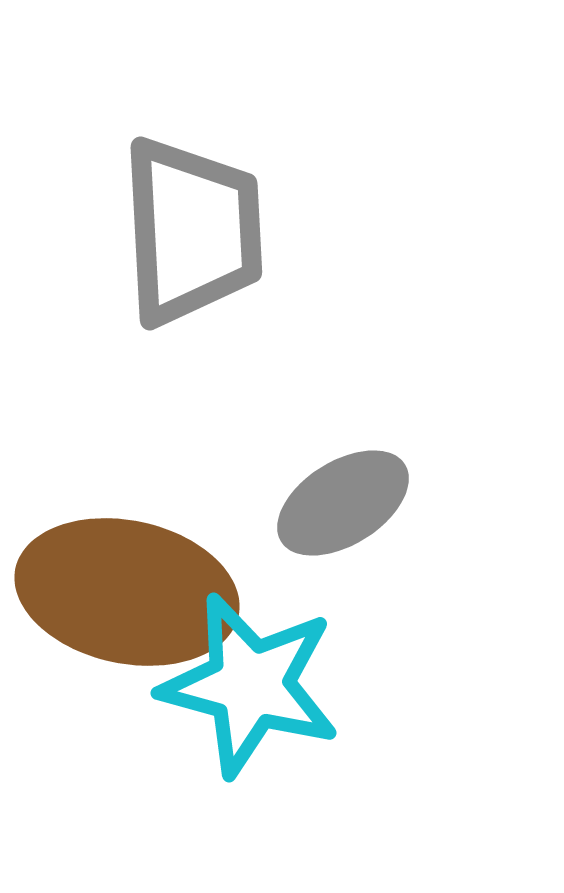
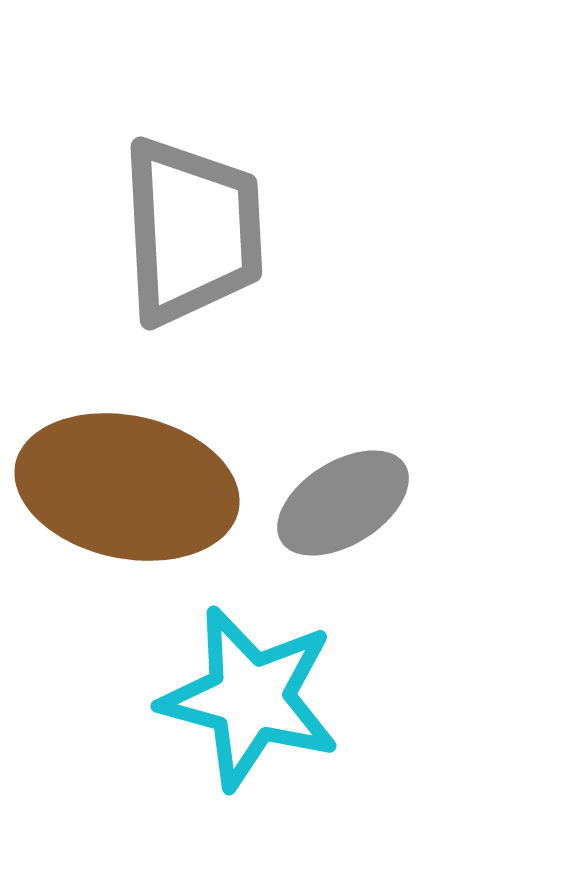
brown ellipse: moved 105 px up
cyan star: moved 13 px down
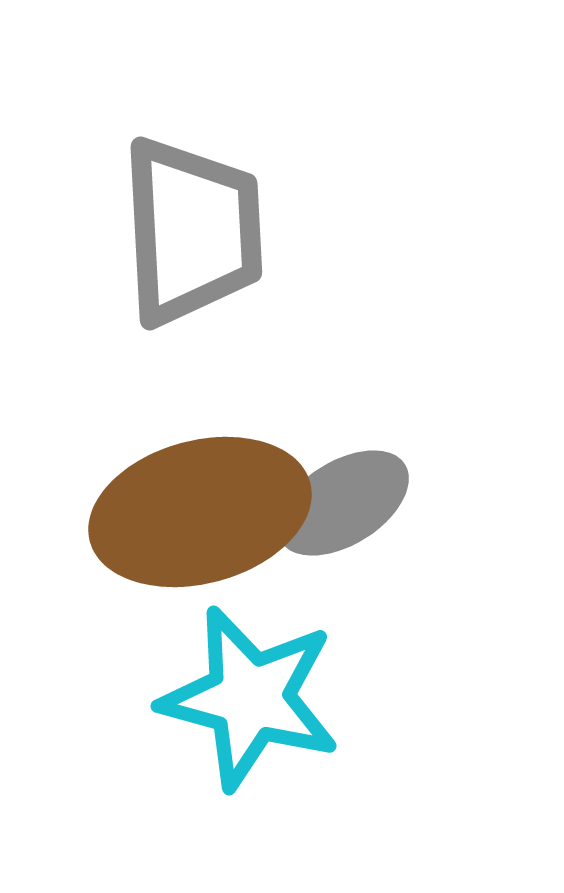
brown ellipse: moved 73 px right, 25 px down; rotated 27 degrees counterclockwise
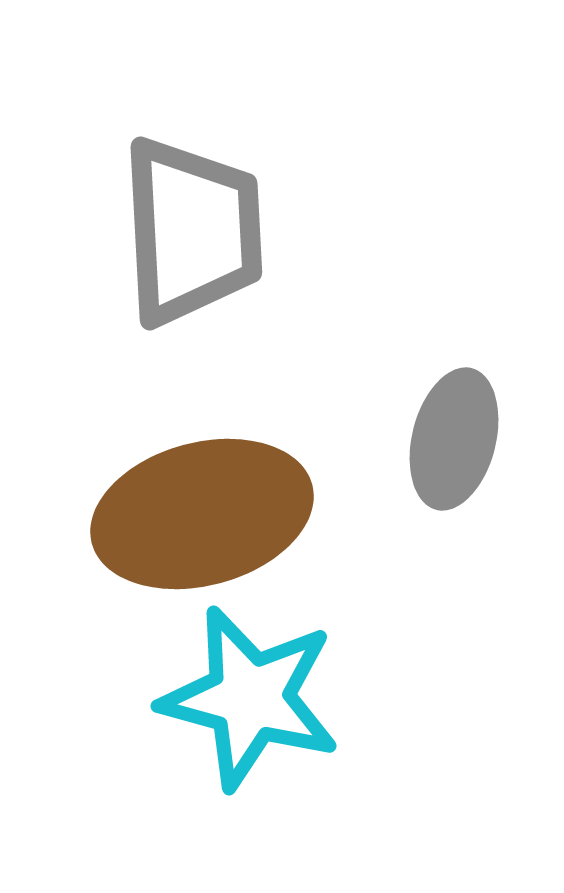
gray ellipse: moved 111 px right, 64 px up; rotated 44 degrees counterclockwise
brown ellipse: moved 2 px right, 2 px down
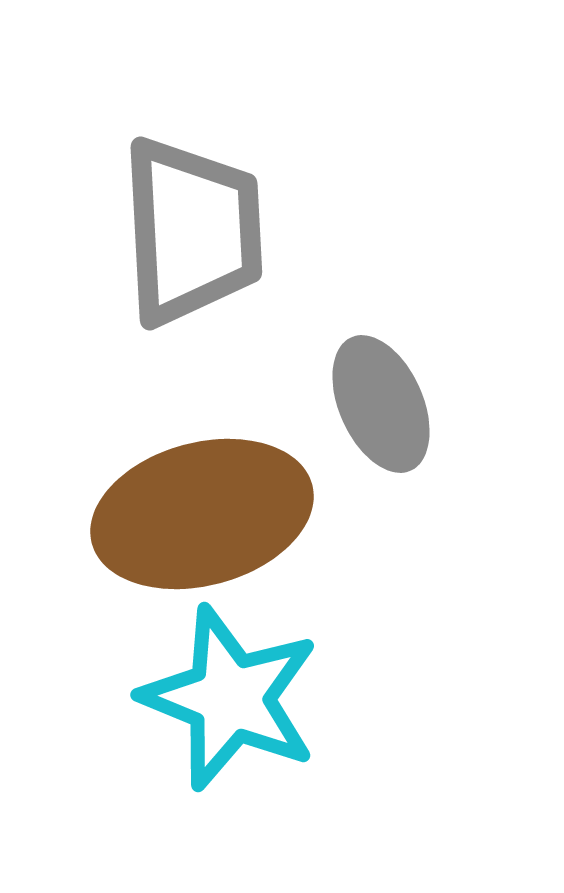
gray ellipse: moved 73 px left, 35 px up; rotated 38 degrees counterclockwise
cyan star: moved 20 px left; rotated 7 degrees clockwise
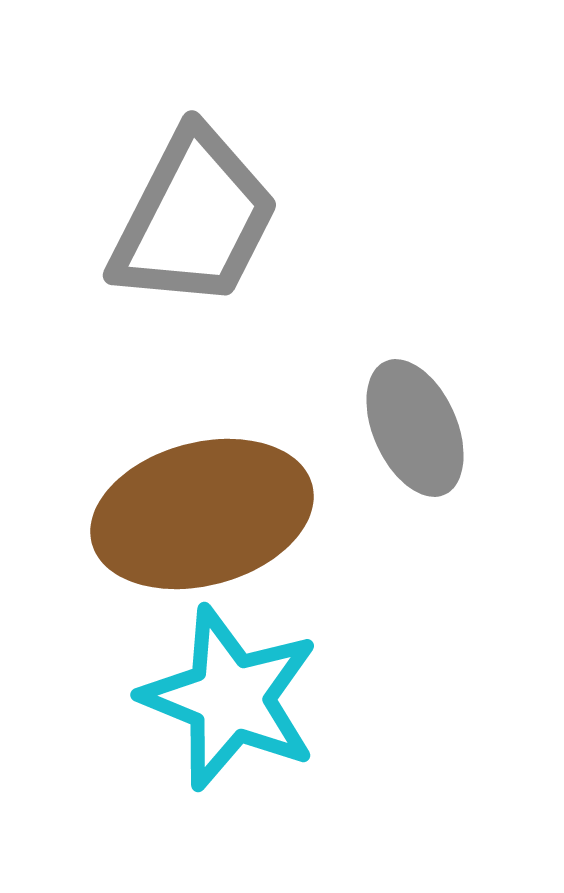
gray trapezoid: moved 2 px right, 12 px up; rotated 30 degrees clockwise
gray ellipse: moved 34 px right, 24 px down
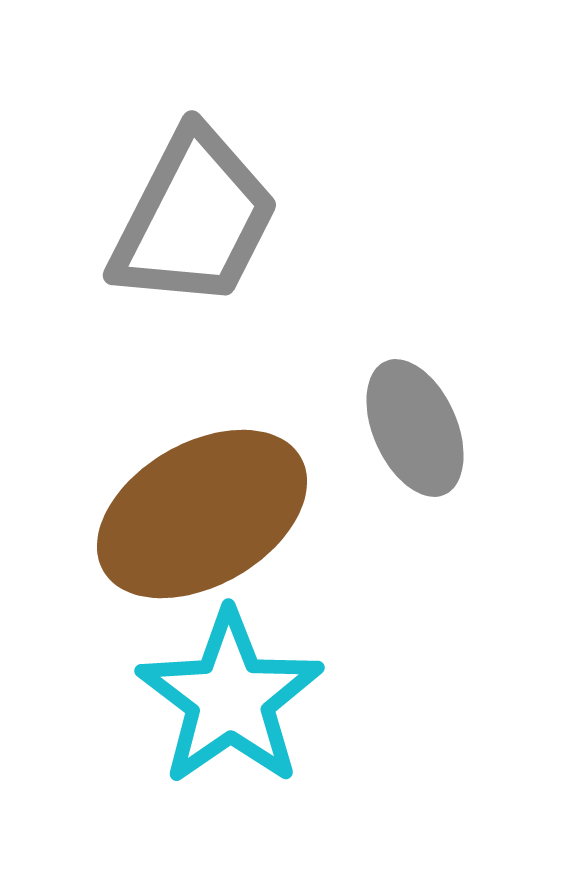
brown ellipse: rotated 15 degrees counterclockwise
cyan star: rotated 15 degrees clockwise
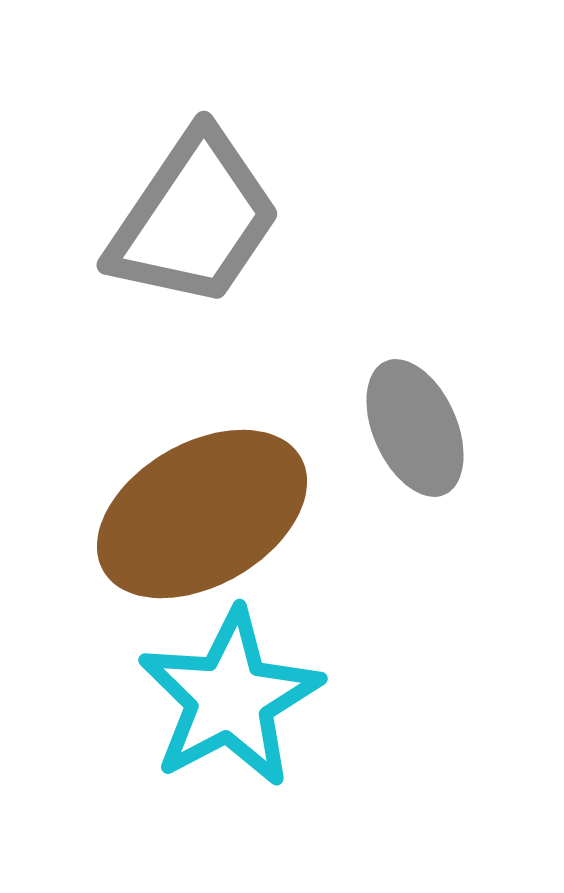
gray trapezoid: rotated 7 degrees clockwise
cyan star: rotated 7 degrees clockwise
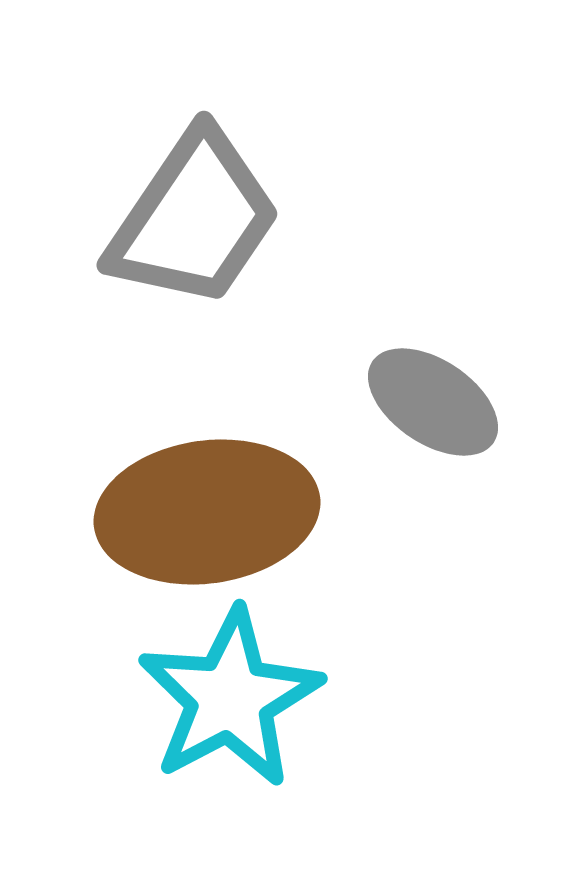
gray ellipse: moved 18 px right, 26 px up; rotated 32 degrees counterclockwise
brown ellipse: moved 5 px right, 2 px up; rotated 22 degrees clockwise
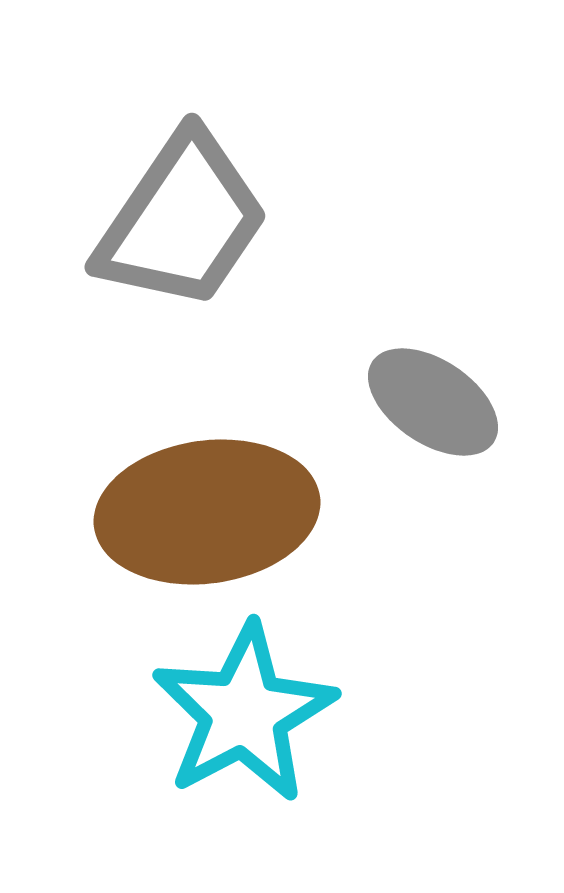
gray trapezoid: moved 12 px left, 2 px down
cyan star: moved 14 px right, 15 px down
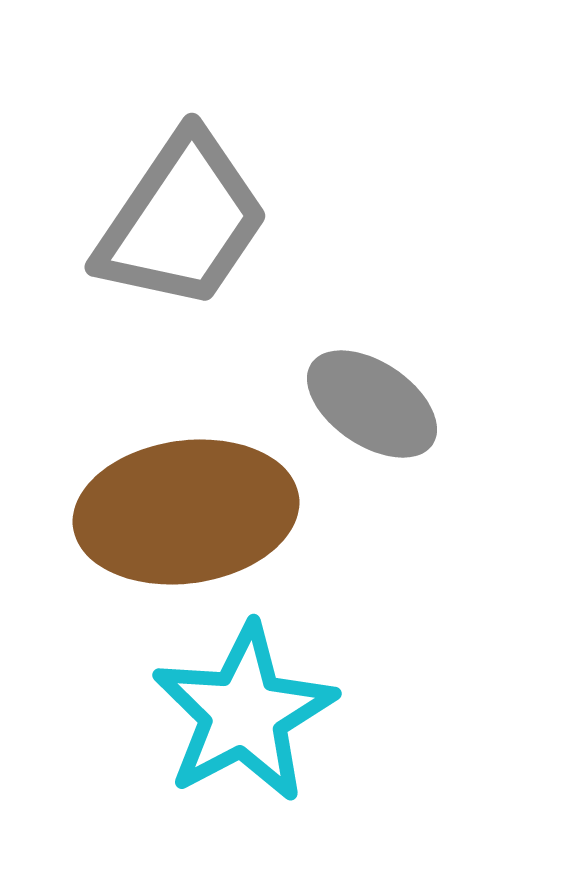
gray ellipse: moved 61 px left, 2 px down
brown ellipse: moved 21 px left
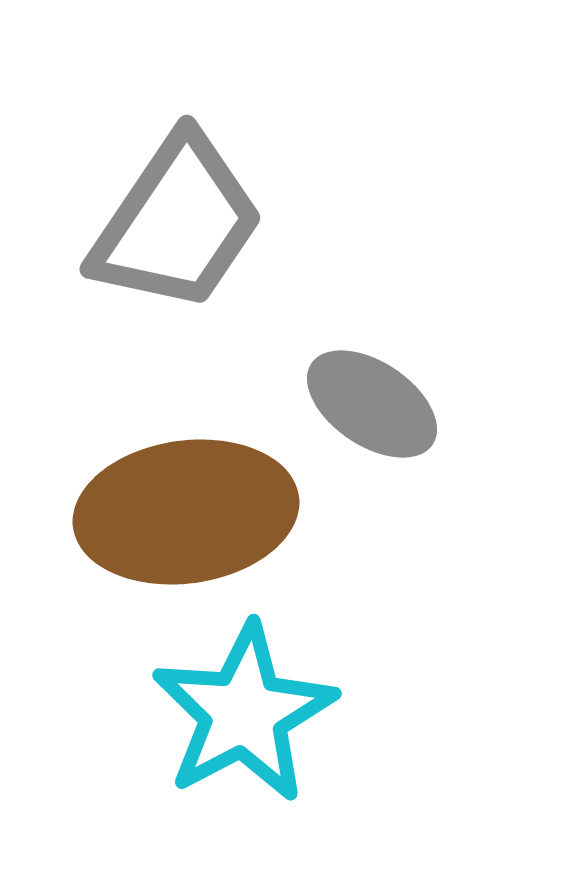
gray trapezoid: moved 5 px left, 2 px down
